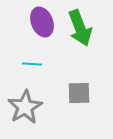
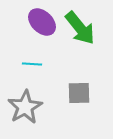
purple ellipse: rotated 24 degrees counterclockwise
green arrow: rotated 18 degrees counterclockwise
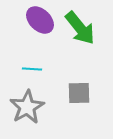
purple ellipse: moved 2 px left, 2 px up
cyan line: moved 5 px down
gray star: moved 2 px right
